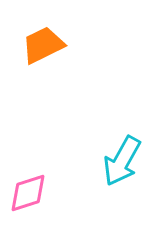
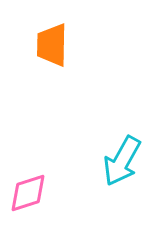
orange trapezoid: moved 9 px right; rotated 63 degrees counterclockwise
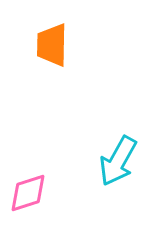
cyan arrow: moved 4 px left
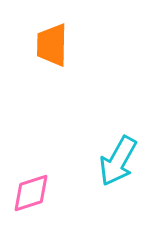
pink diamond: moved 3 px right
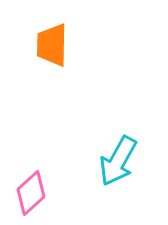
pink diamond: rotated 24 degrees counterclockwise
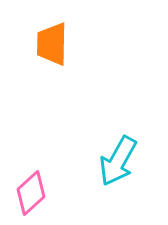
orange trapezoid: moved 1 px up
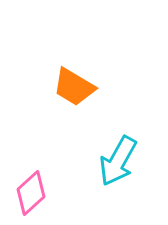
orange trapezoid: moved 22 px right, 43 px down; rotated 60 degrees counterclockwise
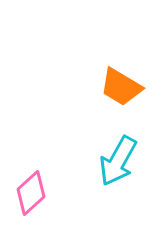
orange trapezoid: moved 47 px right
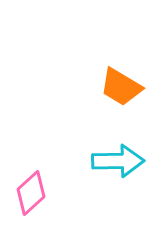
cyan arrow: rotated 120 degrees counterclockwise
